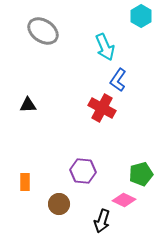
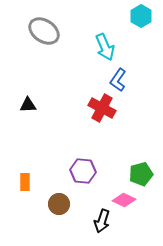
gray ellipse: moved 1 px right
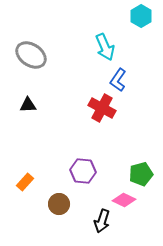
gray ellipse: moved 13 px left, 24 px down
orange rectangle: rotated 42 degrees clockwise
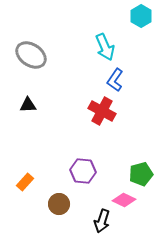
blue L-shape: moved 3 px left
red cross: moved 3 px down
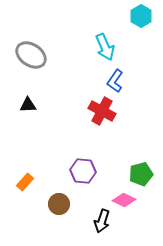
blue L-shape: moved 1 px down
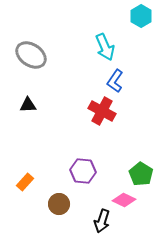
green pentagon: rotated 25 degrees counterclockwise
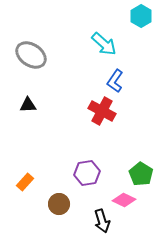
cyan arrow: moved 1 px left, 3 px up; rotated 24 degrees counterclockwise
purple hexagon: moved 4 px right, 2 px down; rotated 15 degrees counterclockwise
black arrow: rotated 35 degrees counterclockwise
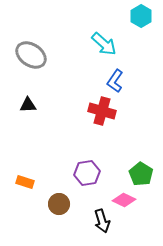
red cross: rotated 12 degrees counterclockwise
orange rectangle: rotated 66 degrees clockwise
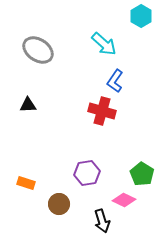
gray ellipse: moved 7 px right, 5 px up
green pentagon: moved 1 px right
orange rectangle: moved 1 px right, 1 px down
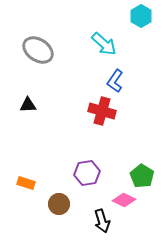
green pentagon: moved 2 px down
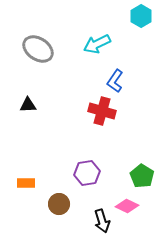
cyan arrow: moved 7 px left; rotated 112 degrees clockwise
gray ellipse: moved 1 px up
orange rectangle: rotated 18 degrees counterclockwise
pink diamond: moved 3 px right, 6 px down
